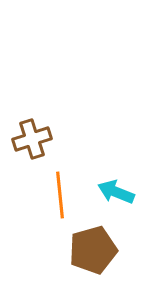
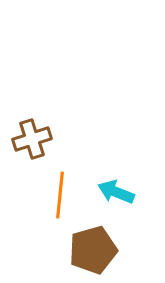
orange line: rotated 12 degrees clockwise
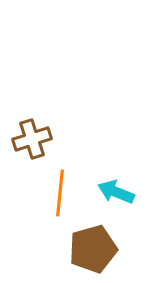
orange line: moved 2 px up
brown pentagon: moved 1 px up
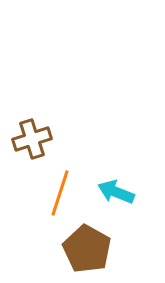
orange line: rotated 12 degrees clockwise
brown pentagon: moved 6 px left; rotated 27 degrees counterclockwise
